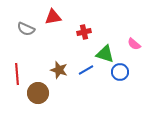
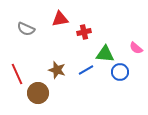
red triangle: moved 7 px right, 2 px down
pink semicircle: moved 2 px right, 4 px down
green triangle: rotated 12 degrees counterclockwise
brown star: moved 2 px left
red line: rotated 20 degrees counterclockwise
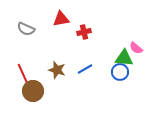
red triangle: moved 1 px right
green triangle: moved 19 px right, 4 px down
blue line: moved 1 px left, 1 px up
red line: moved 6 px right
brown circle: moved 5 px left, 2 px up
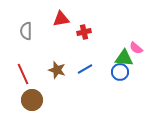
gray semicircle: moved 2 px down; rotated 66 degrees clockwise
brown circle: moved 1 px left, 9 px down
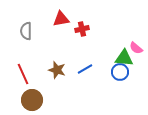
red cross: moved 2 px left, 3 px up
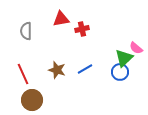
green triangle: rotated 48 degrees counterclockwise
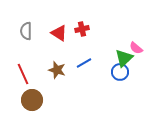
red triangle: moved 2 px left, 14 px down; rotated 42 degrees clockwise
blue line: moved 1 px left, 6 px up
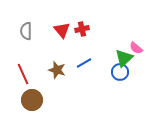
red triangle: moved 3 px right, 3 px up; rotated 18 degrees clockwise
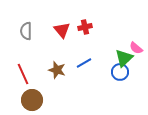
red cross: moved 3 px right, 2 px up
